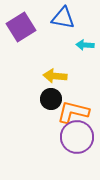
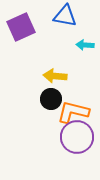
blue triangle: moved 2 px right, 2 px up
purple square: rotated 8 degrees clockwise
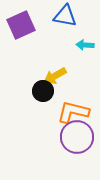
purple square: moved 2 px up
yellow arrow: rotated 35 degrees counterclockwise
black circle: moved 8 px left, 8 px up
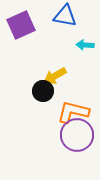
purple circle: moved 2 px up
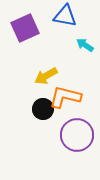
purple square: moved 4 px right, 3 px down
cyan arrow: rotated 30 degrees clockwise
yellow arrow: moved 9 px left
black circle: moved 18 px down
orange L-shape: moved 8 px left, 15 px up
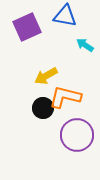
purple square: moved 2 px right, 1 px up
black circle: moved 1 px up
